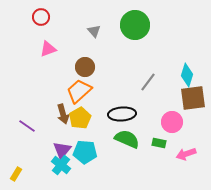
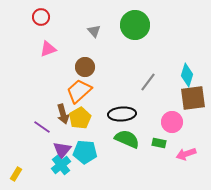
purple line: moved 15 px right, 1 px down
cyan cross: rotated 12 degrees clockwise
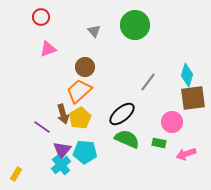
black ellipse: rotated 36 degrees counterclockwise
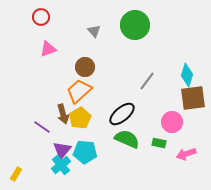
gray line: moved 1 px left, 1 px up
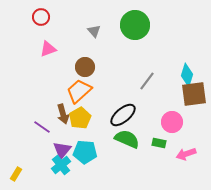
brown square: moved 1 px right, 4 px up
black ellipse: moved 1 px right, 1 px down
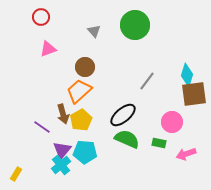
yellow pentagon: moved 1 px right, 2 px down
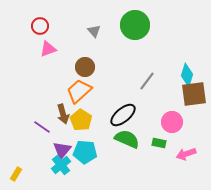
red circle: moved 1 px left, 9 px down
yellow pentagon: rotated 10 degrees counterclockwise
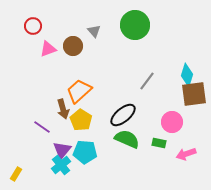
red circle: moved 7 px left
brown circle: moved 12 px left, 21 px up
brown arrow: moved 5 px up
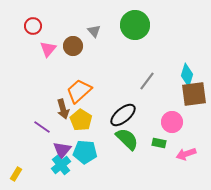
pink triangle: rotated 30 degrees counterclockwise
green semicircle: rotated 20 degrees clockwise
